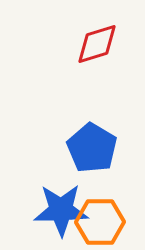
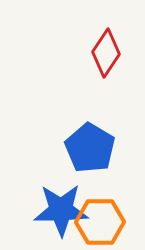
red diamond: moved 9 px right, 9 px down; rotated 39 degrees counterclockwise
blue pentagon: moved 2 px left
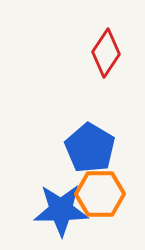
orange hexagon: moved 28 px up
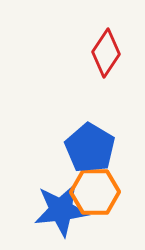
orange hexagon: moved 5 px left, 2 px up
blue star: rotated 6 degrees counterclockwise
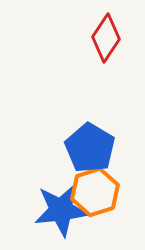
red diamond: moved 15 px up
orange hexagon: rotated 18 degrees counterclockwise
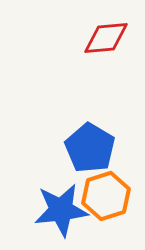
red diamond: rotated 51 degrees clockwise
orange hexagon: moved 11 px right, 4 px down
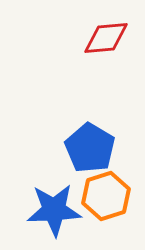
blue star: moved 7 px left; rotated 4 degrees clockwise
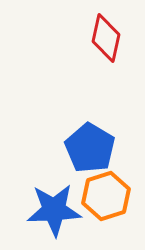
red diamond: rotated 72 degrees counterclockwise
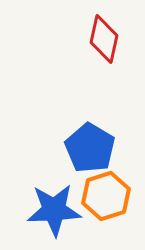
red diamond: moved 2 px left, 1 px down
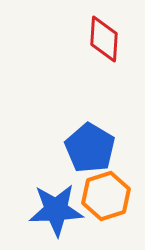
red diamond: rotated 9 degrees counterclockwise
blue star: moved 2 px right
